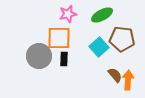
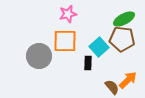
green ellipse: moved 22 px right, 4 px down
orange square: moved 6 px right, 3 px down
black rectangle: moved 24 px right, 4 px down
brown semicircle: moved 3 px left, 12 px down
orange arrow: rotated 42 degrees clockwise
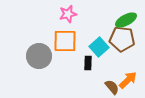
green ellipse: moved 2 px right, 1 px down
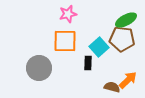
gray circle: moved 12 px down
brown semicircle: rotated 35 degrees counterclockwise
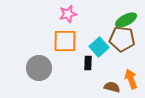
orange arrow: moved 3 px right, 1 px up; rotated 66 degrees counterclockwise
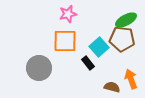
black rectangle: rotated 40 degrees counterclockwise
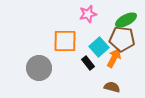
pink star: moved 20 px right
orange arrow: moved 17 px left, 21 px up; rotated 48 degrees clockwise
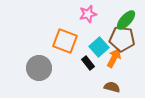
green ellipse: rotated 20 degrees counterclockwise
orange square: rotated 20 degrees clockwise
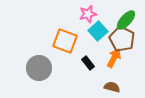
brown pentagon: rotated 20 degrees clockwise
cyan square: moved 1 px left, 16 px up
